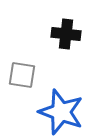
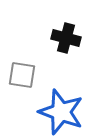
black cross: moved 4 px down; rotated 8 degrees clockwise
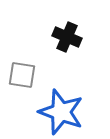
black cross: moved 1 px right, 1 px up; rotated 8 degrees clockwise
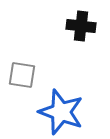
black cross: moved 14 px right, 11 px up; rotated 16 degrees counterclockwise
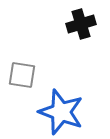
black cross: moved 2 px up; rotated 24 degrees counterclockwise
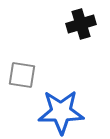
blue star: rotated 21 degrees counterclockwise
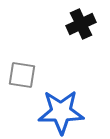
black cross: rotated 8 degrees counterclockwise
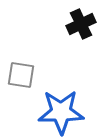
gray square: moved 1 px left
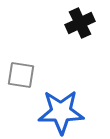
black cross: moved 1 px left, 1 px up
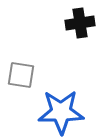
black cross: rotated 16 degrees clockwise
